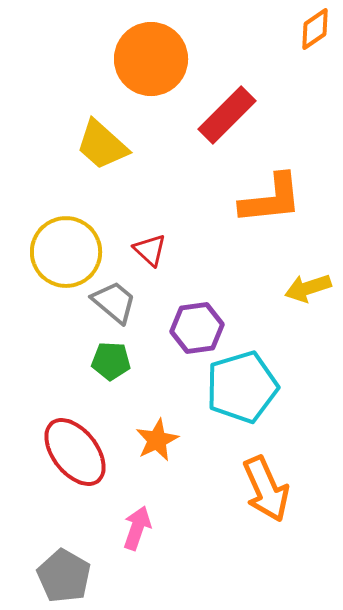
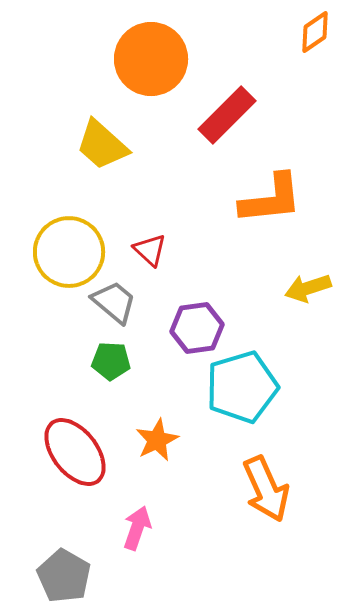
orange diamond: moved 3 px down
yellow circle: moved 3 px right
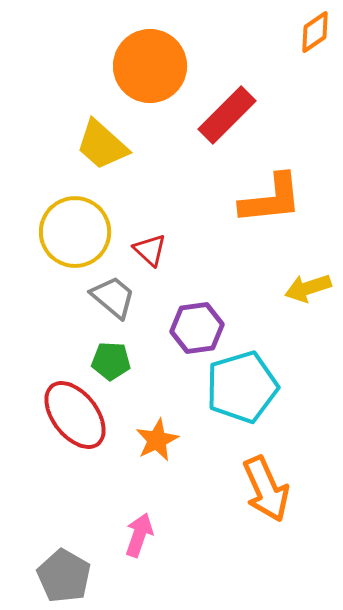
orange circle: moved 1 px left, 7 px down
yellow circle: moved 6 px right, 20 px up
gray trapezoid: moved 1 px left, 5 px up
red ellipse: moved 37 px up
pink arrow: moved 2 px right, 7 px down
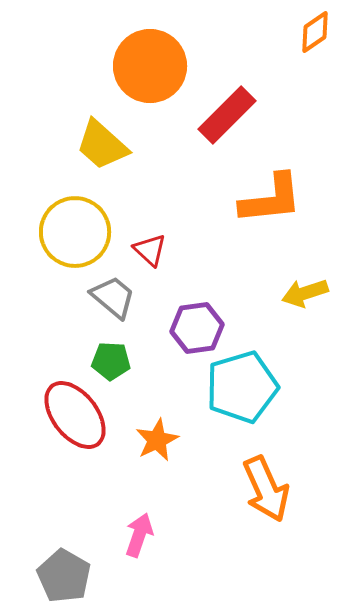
yellow arrow: moved 3 px left, 5 px down
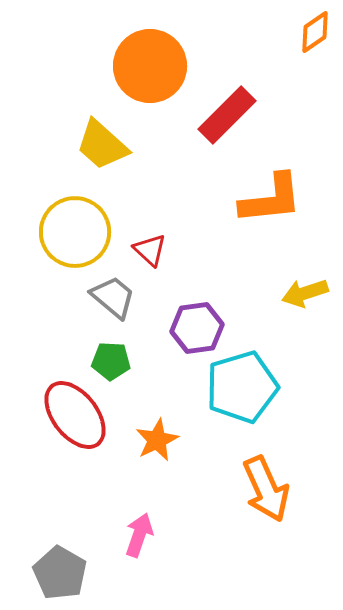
gray pentagon: moved 4 px left, 3 px up
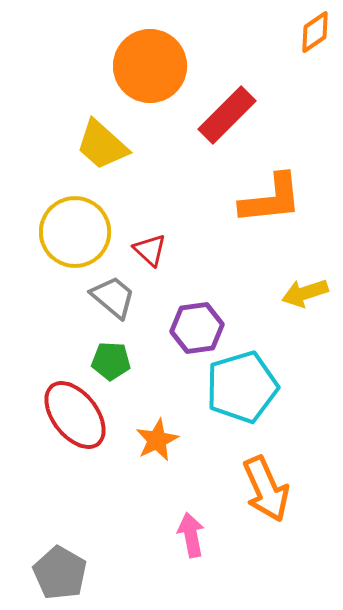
pink arrow: moved 52 px right; rotated 30 degrees counterclockwise
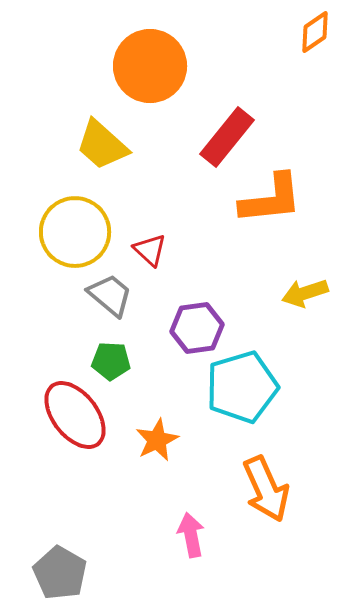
red rectangle: moved 22 px down; rotated 6 degrees counterclockwise
gray trapezoid: moved 3 px left, 2 px up
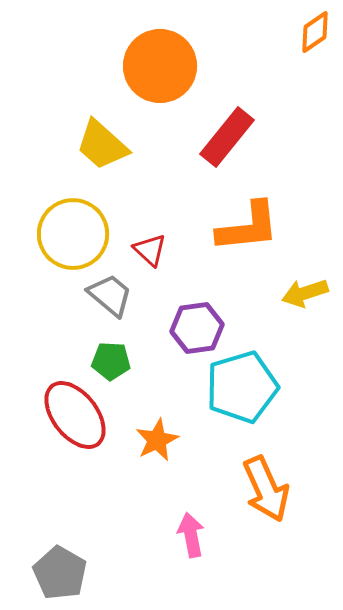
orange circle: moved 10 px right
orange L-shape: moved 23 px left, 28 px down
yellow circle: moved 2 px left, 2 px down
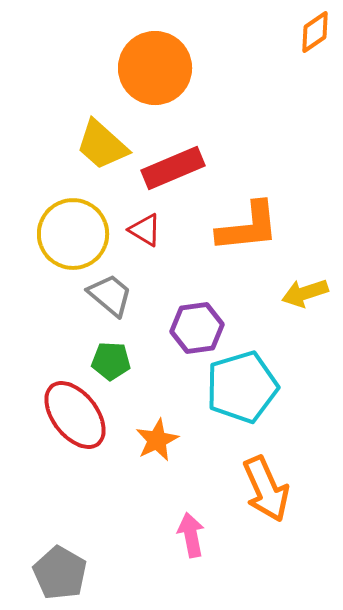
orange circle: moved 5 px left, 2 px down
red rectangle: moved 54 px left, 31 px down; rotated 28 degrees clockwise
red triangle: moved 5 px left, 20 px up; rotated 12 degrees counterclockwise
